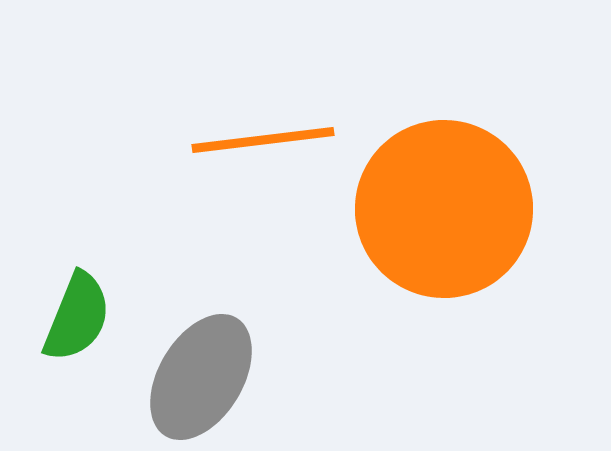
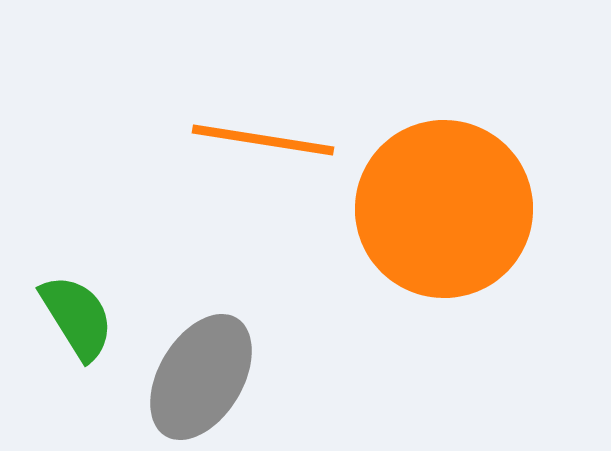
orange line: rotated 16 degrees clockwise
green semicircle: rotated 54 degrees counterclockwise
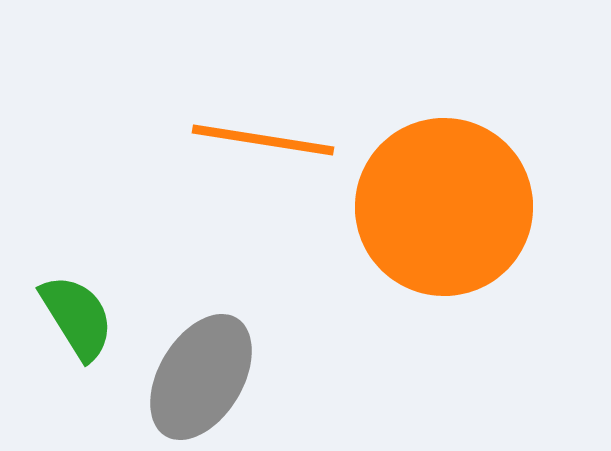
orange circle: moved 2 px up
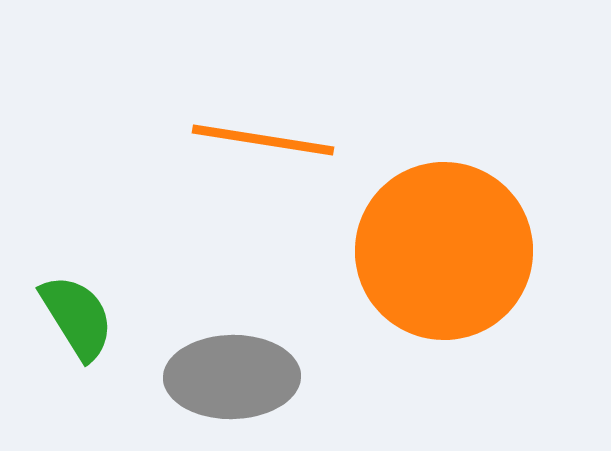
orange circle: moved 44 px down
gray ellipse: moved 31 px right; rotated 58 degrees clockwise
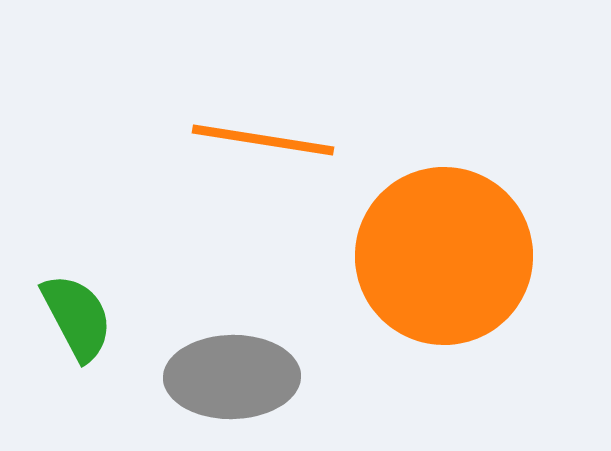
orange circle: moved 5 px down
green semicircle: rotated 4 degrees clockwise
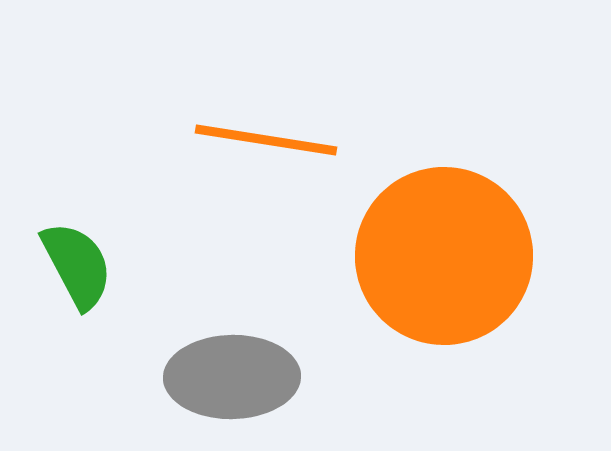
orange line: moved 3 px right
green semicircle: moved 52 px up
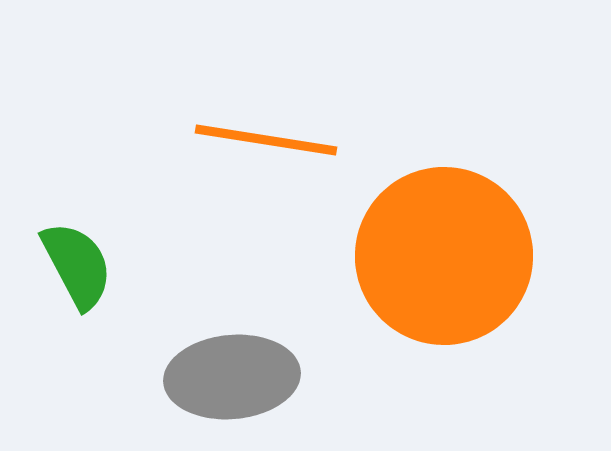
gray ellipse: rotated 4 degrees counterclockwise
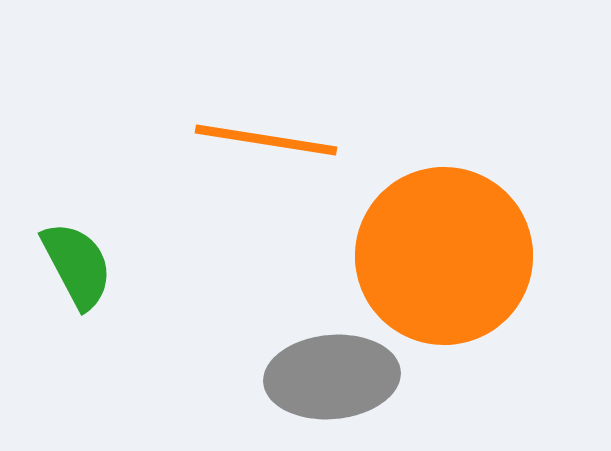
gray ellipse: moved 100 px right
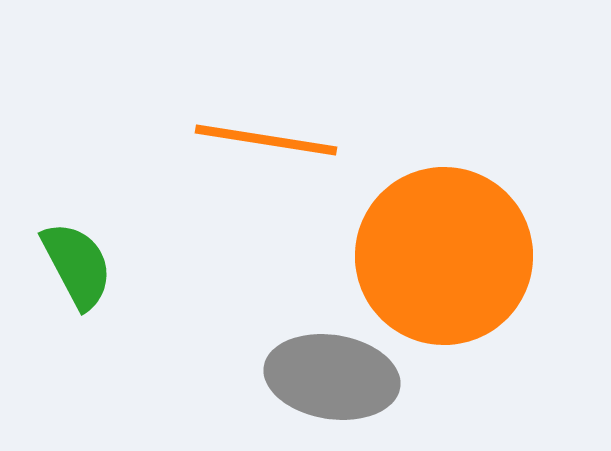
gray ellipse: rotated 14 degrees clockwise
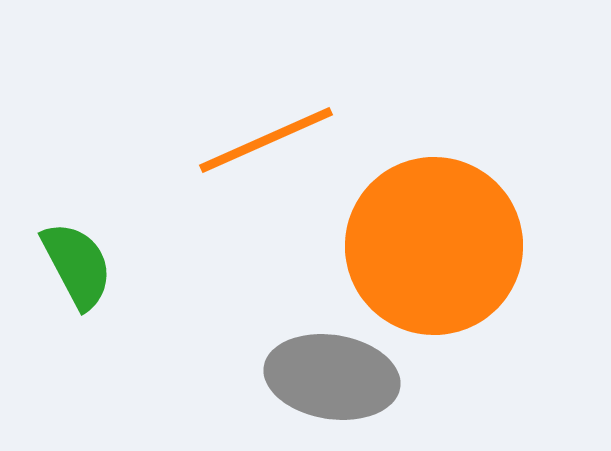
orange line: rotated 33 degrees counterclockwise
orange circle: moved 10 px left, 10 px up
